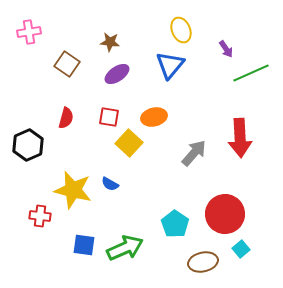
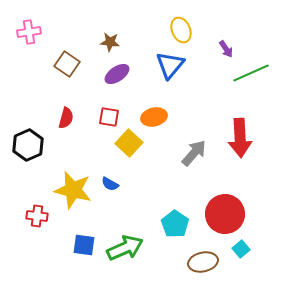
red cross: moved 3 px left
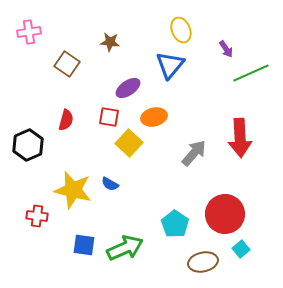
purple ellipse: moved 11 px right, 14 px down
red semicircle: moved 2 px down
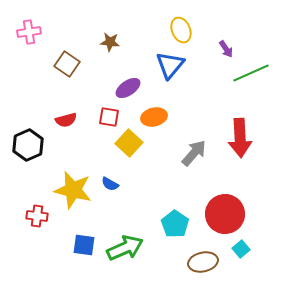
red semicircle: rotated 60 degrees clockwise
